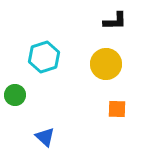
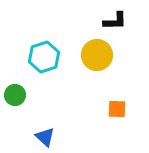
yellow circle: moved 9 px left, 9 px up
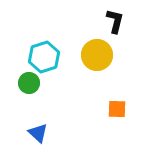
black L-shape: rotated 75 degrees counterclockwise
green circle: moved 14 px right, 12 px up
blue triangle: moved 7 px left, 4 px up
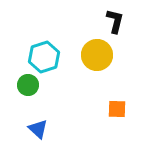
green circle: moved 1 px left, 2 px down
blue triangle: moved 4 px up
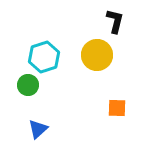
orange square: moved 1 px up
blue triangle: rotated 35 degrees clockwise
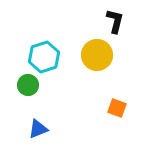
orange square: rotated 18 degrees clockwise
blue triangle: rotated 20 degrees clockwise
